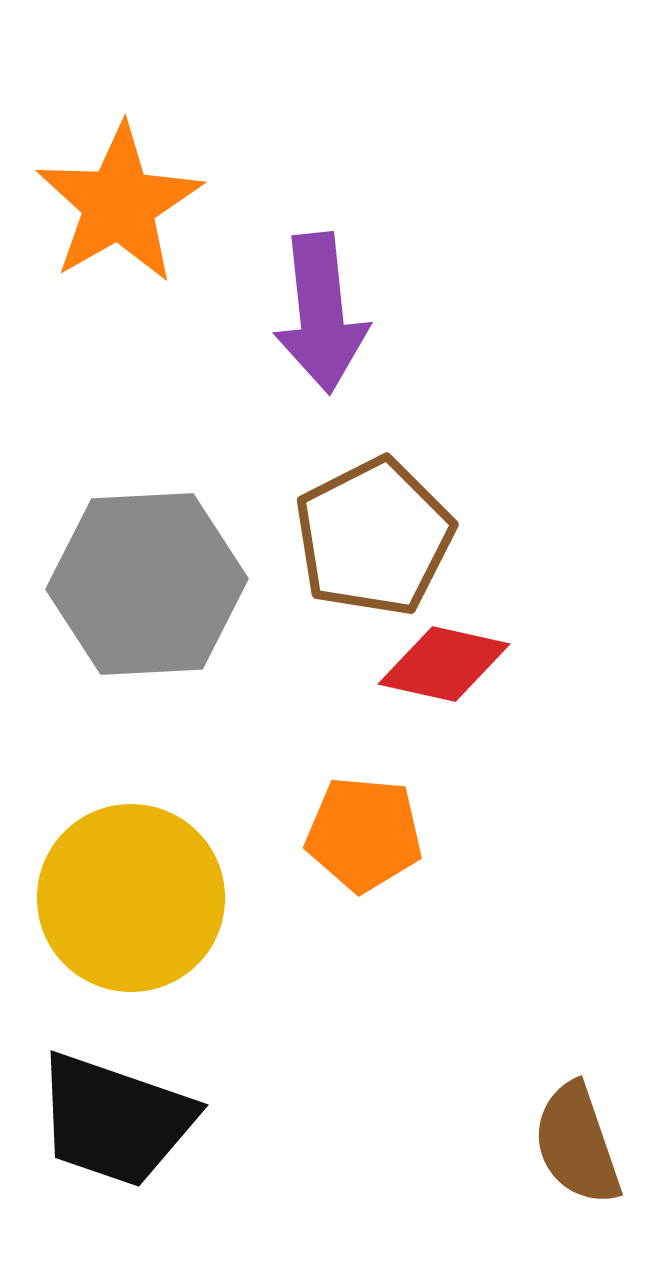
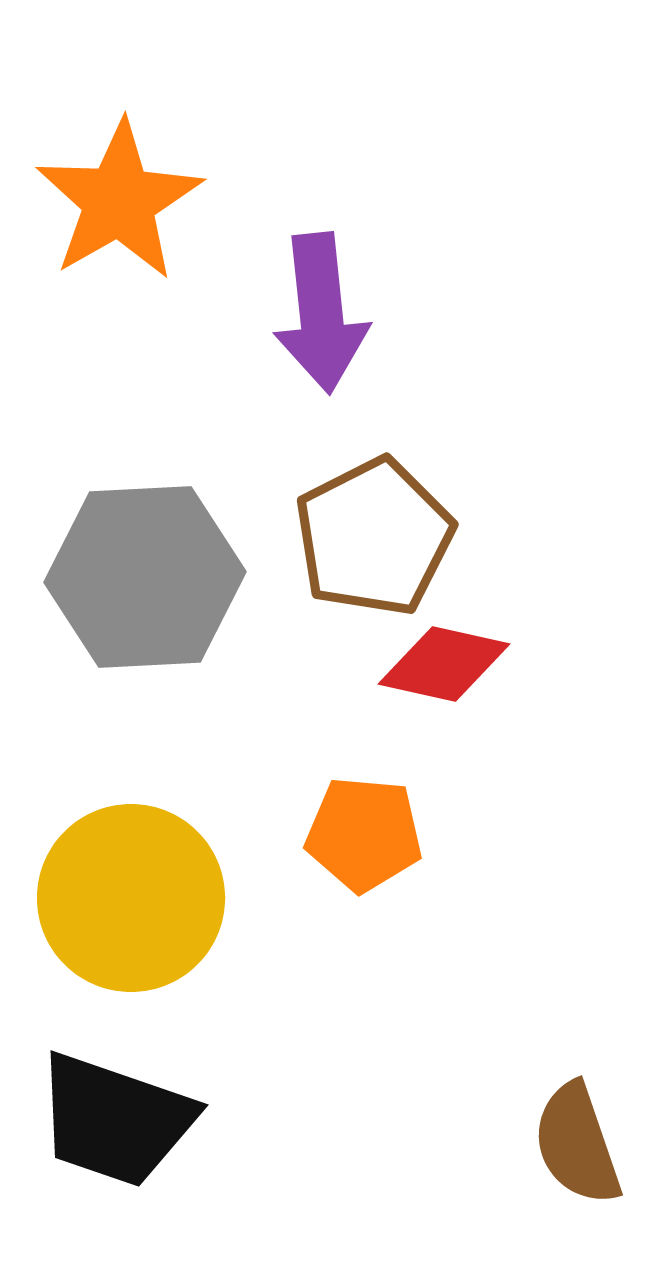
orange star: moved 3 px up
gray hexagon: moved 2 px left, 7 px up
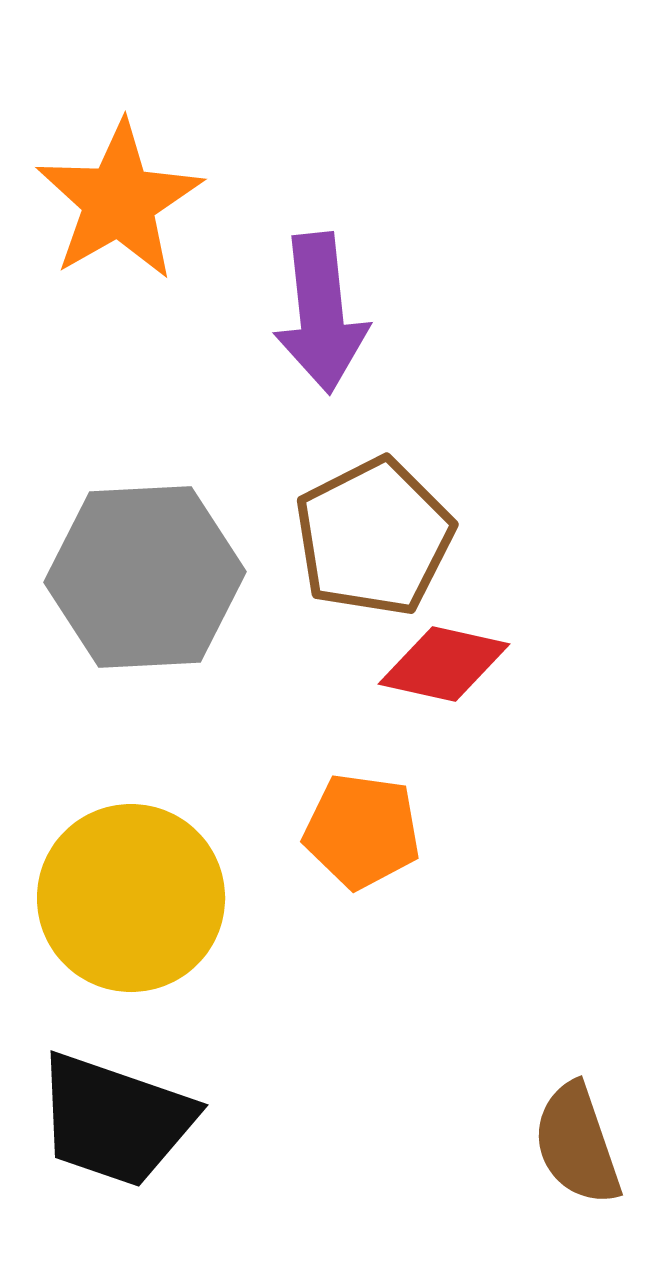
orange pentagon: moved 2 px left, 3 px up; rotated 3 degrees clockwise
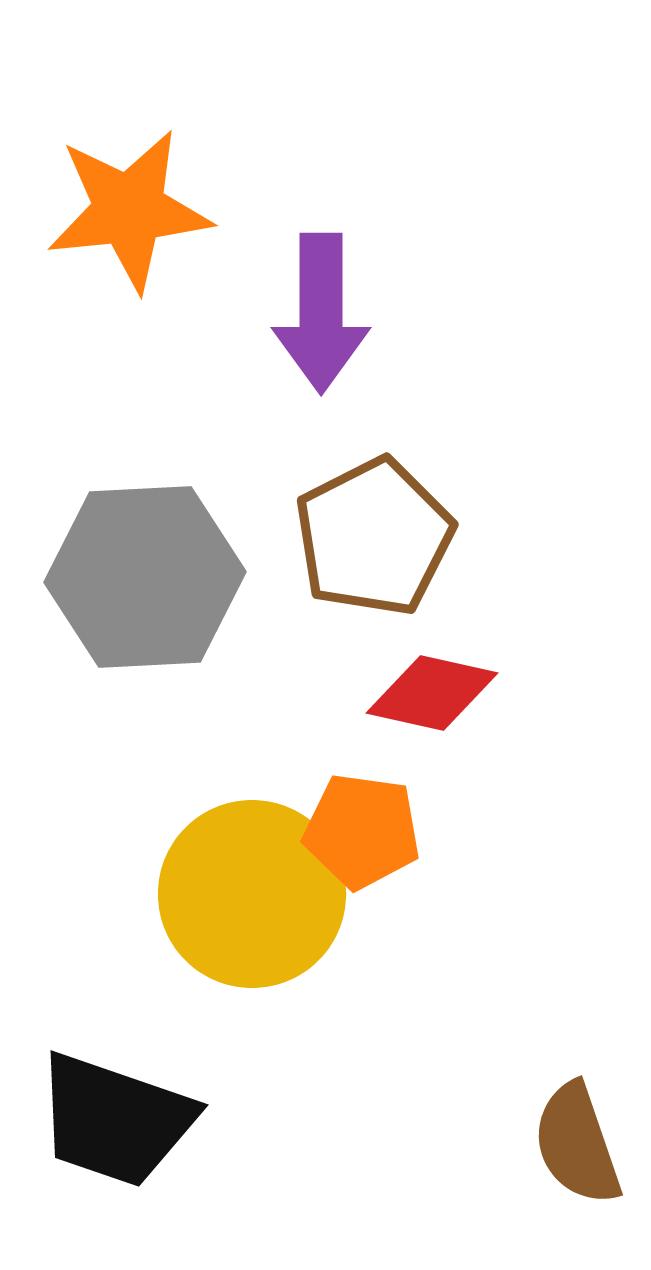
orange star: moved 10 px right, 9 px down; rotated 24 degrees clockwise
purple arrow: rotated 6 degrees clockwise
red diamond: moved 12 px left, 29 px down
yellow circle: moved 121 px right, 4 px up
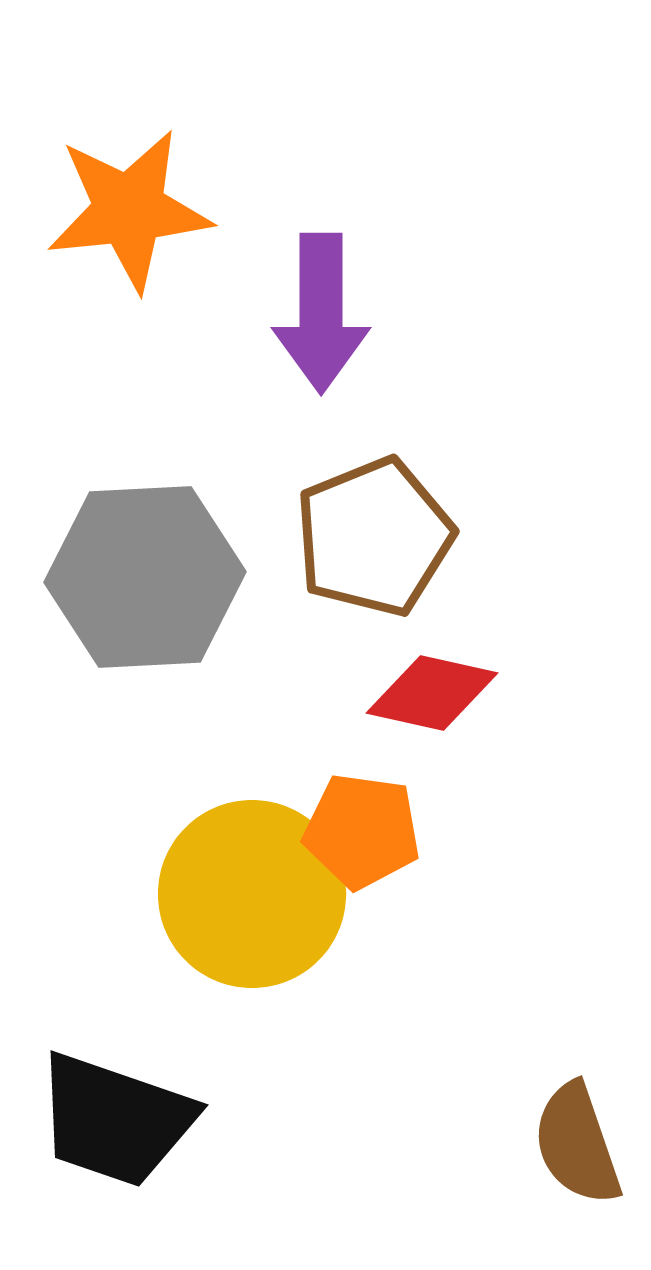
brown pentagon: rotated 5 degrees clockwise
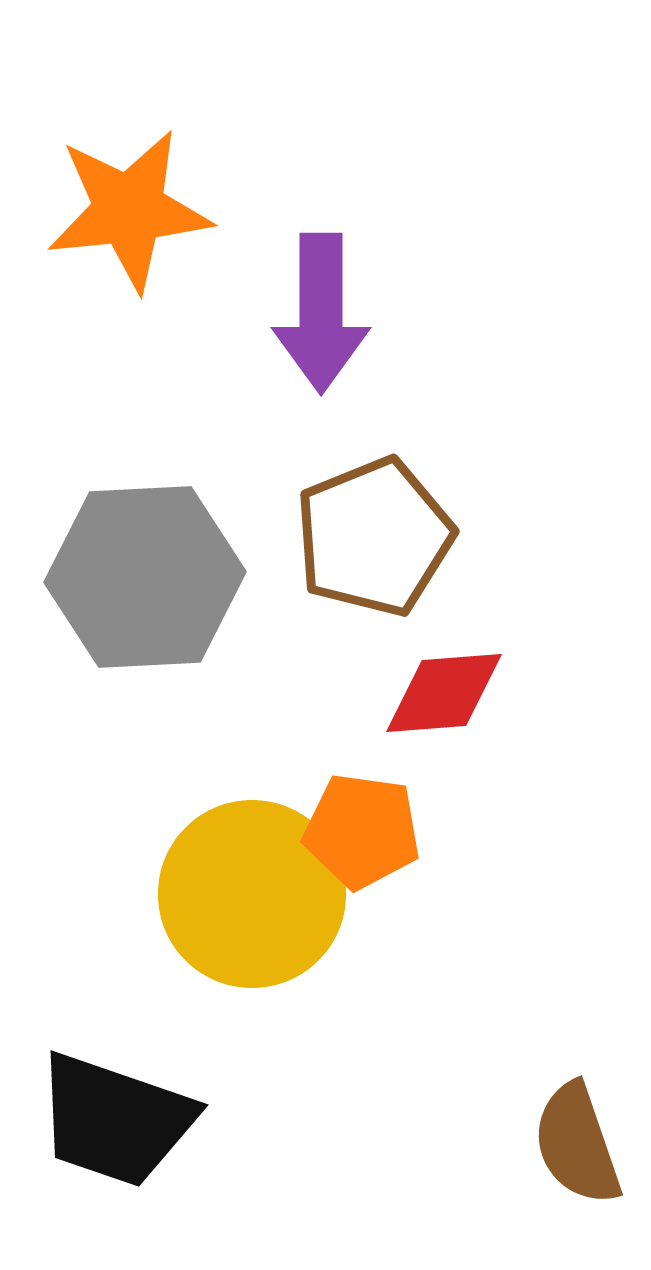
red diamond: moved 12 px right; rotated 17 degrees counterclockwise
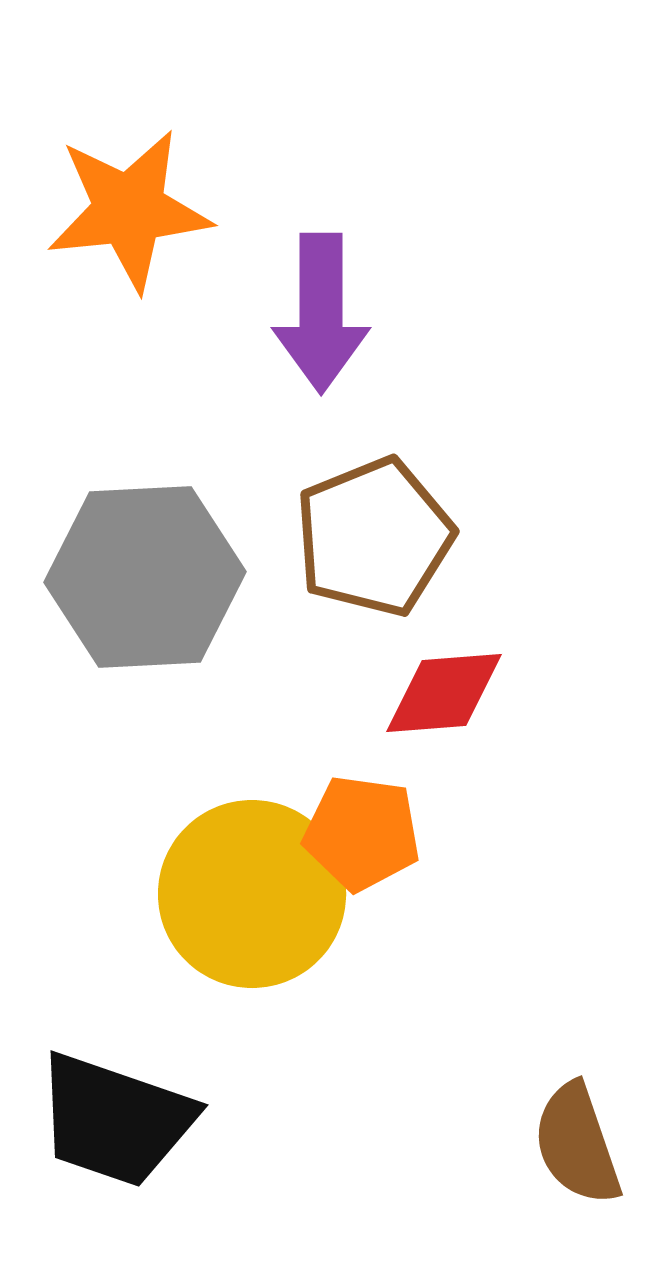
orange pentagon: moved 2 px down
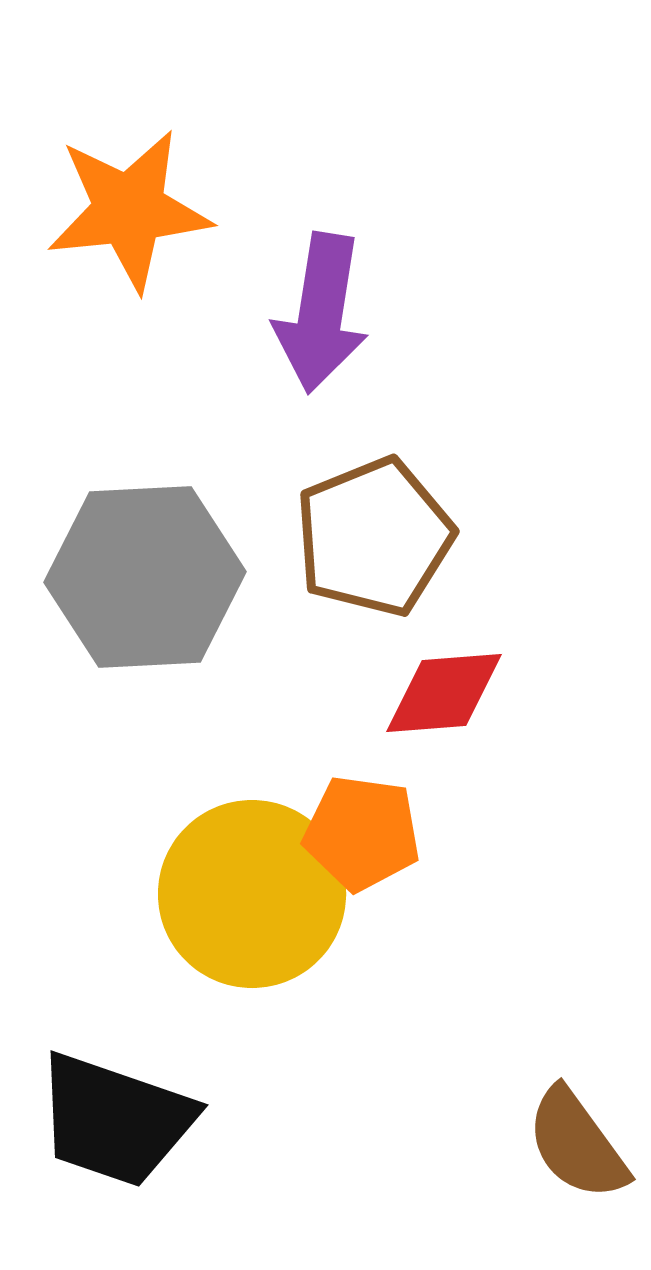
purple arrow: rotated 9 degrees clockwise
brown semicircle: rotated 17 degrees counterclockwise
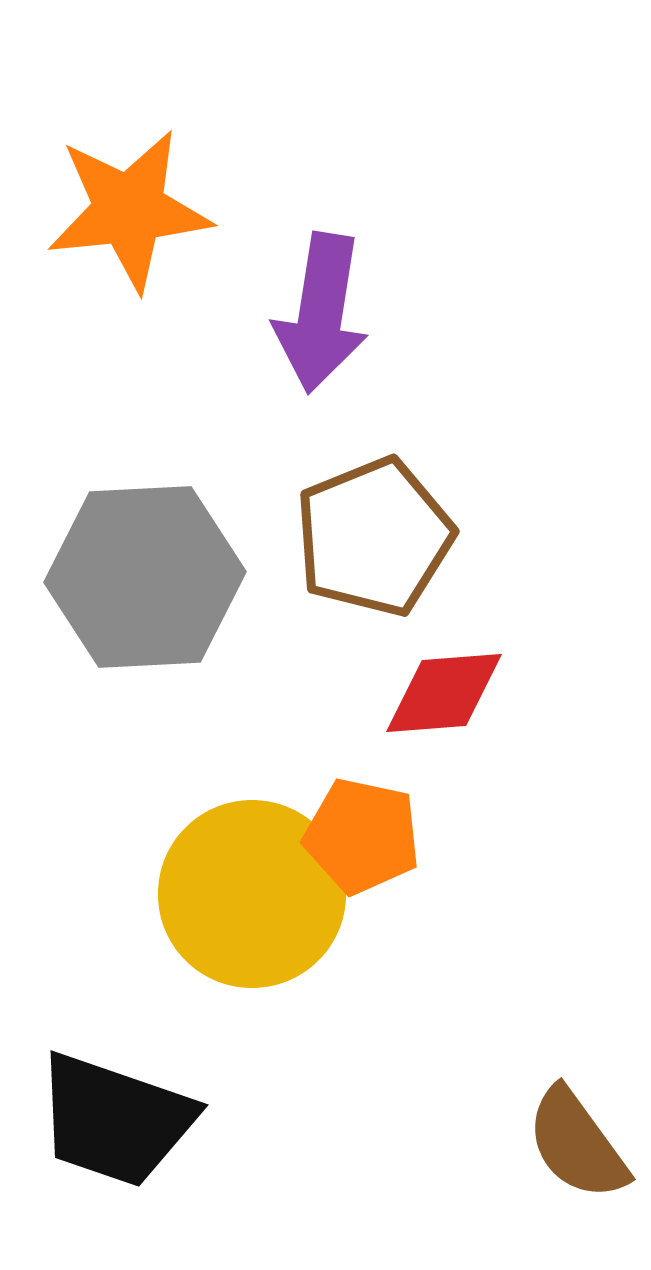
orange pentagon: moved 3 px down; rotated 4 degrees clockwise
